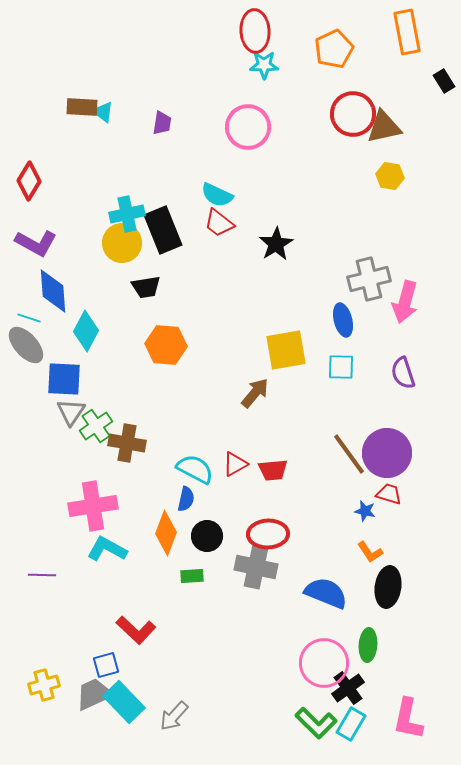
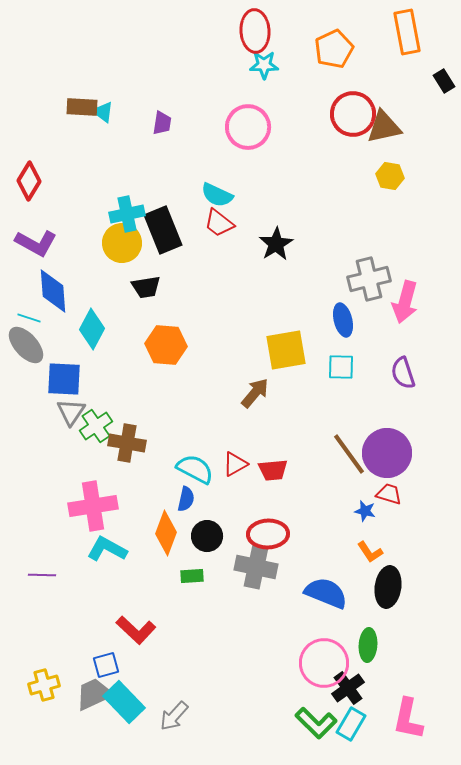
cyan diamond at (86, 331): moved 6 px right, 2 px up
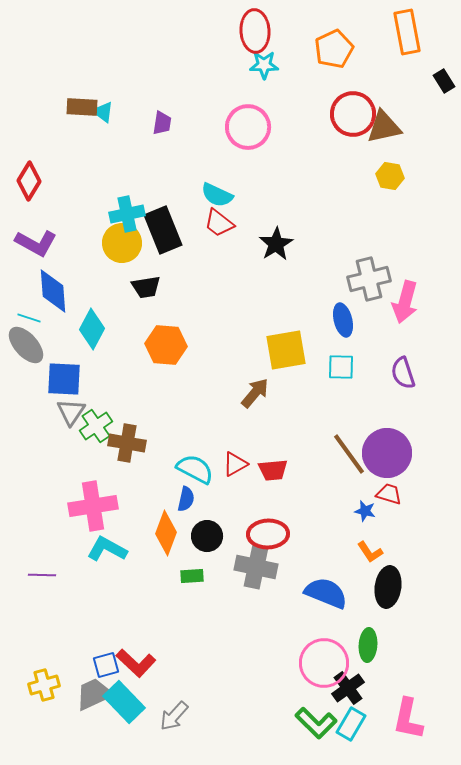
red L-shape at (136, 630): moved 33 px down
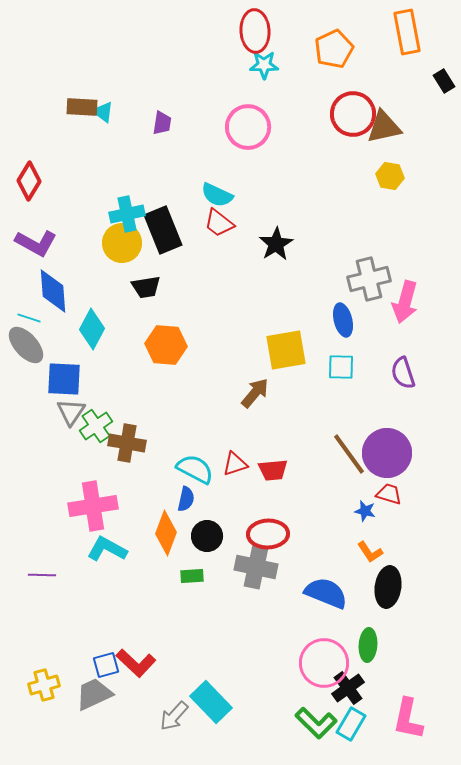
red triangle at (235, 464): rotated 12 degrees clockwise
cyan rectangle at (124, 702): moved 87 px right
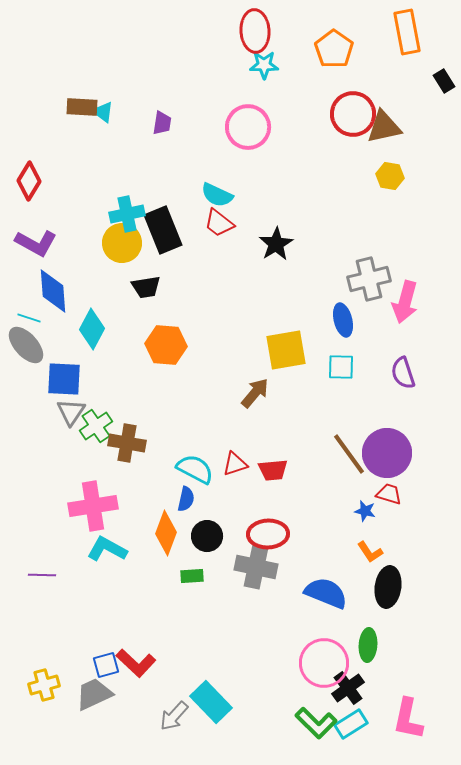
orange pentagon at (334, 49): rotated 12 degrees counterclockwise
cyan rectangle at (351, 724): rotated 28 degrees clockwise
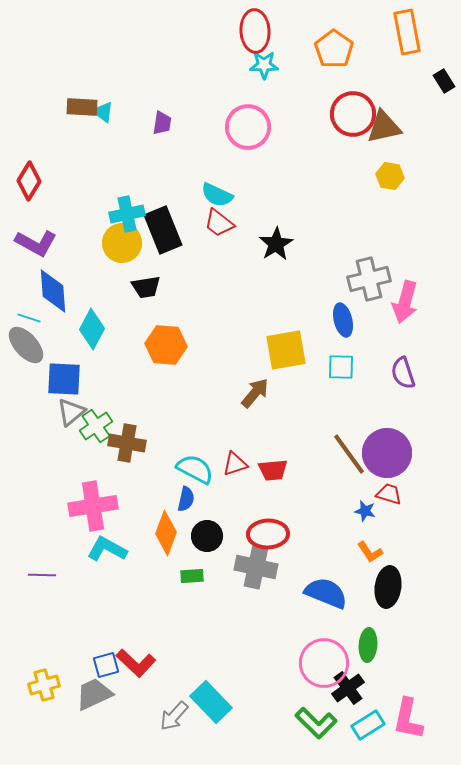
gray triangle at (71, 412): rotated 16 degrees clockwise
cyan rectangle at (351, 724): moved 17 px right, 1 px down
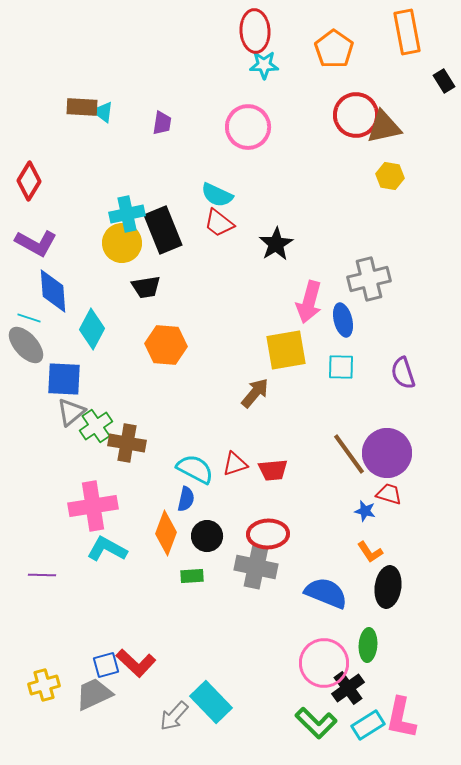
red circle at (353, 114): moved 3 px right, 1 px down
pink arrow at (405, 302): moved 96 px left
pink L-shape at (408, 719): moved 7 px left, 1 px up
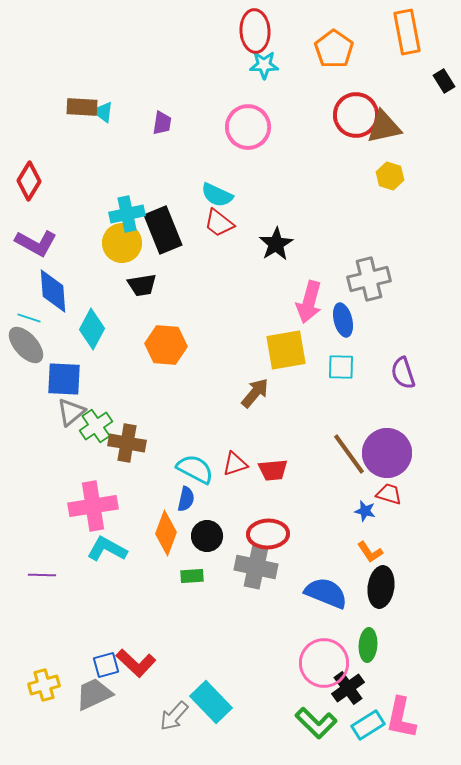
yellow hexagon at (390, 176): rotated 8 degrees clockwise
black trapezoid at (146, 287): moved 4 px left, 2 px up
black ellipse at (388, 587): moved 7 px left
